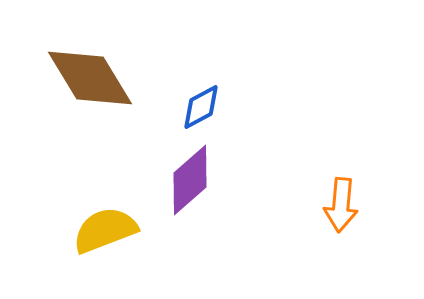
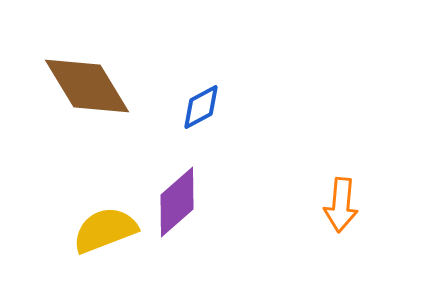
brown diamond: moved 3 px left, 8 px down
purple diamond: moved 13 px left, 22 px down
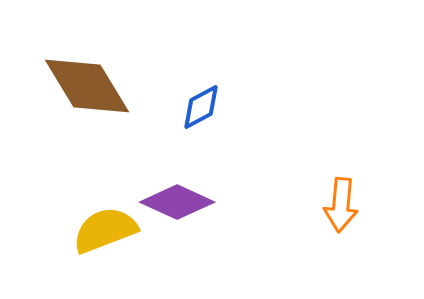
purple diamond: rotated 66 degrees clockwise
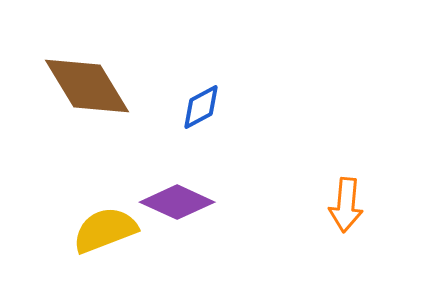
orange arrow: moved 5 px right
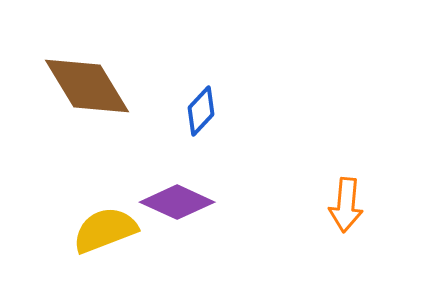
blue diamond: moved 4 px down; rotated 18 degrees counterclockwise
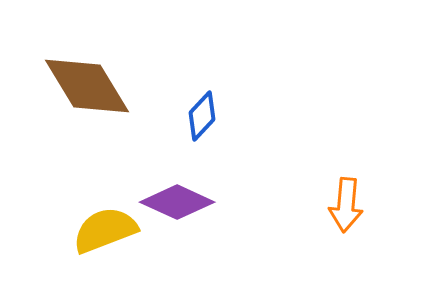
blue diamond: moved 1 px right, 5 px down
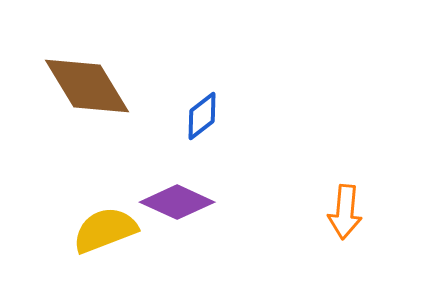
blue diamond: rotated 9 degrees clockwise
orange arrow: moved 1 px left, 7 px down
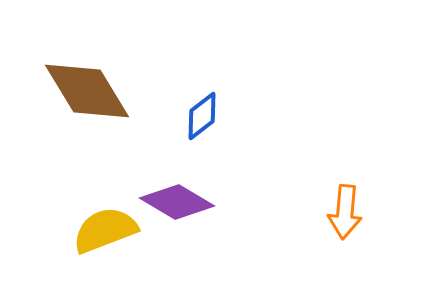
brown diamond: moved 5 px down
purple diamond: rotated 6 degrees clockwise
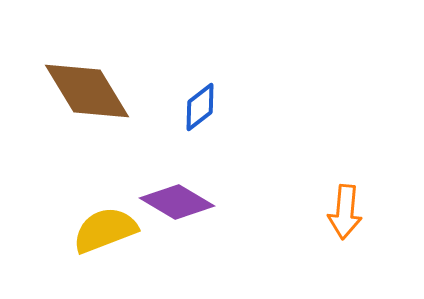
blue diamond: moved 2 px left, 9 px up
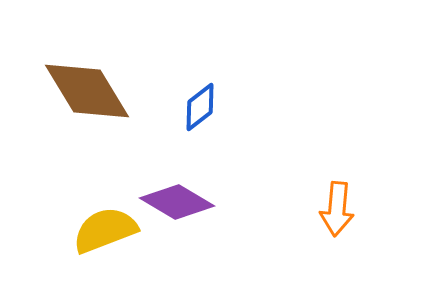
orange arrow: moved 8 px left, 3 px up
